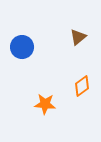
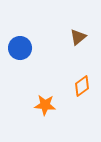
blue circle: moved 2 px left, 1 px down
orange star: moved 1 px down
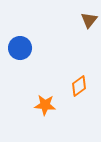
brown triangle: moved 11 px right, 17 px up; rotated 12 degrees counterclockwise
orange diamond: moved 3 px left
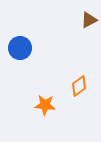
brown triangle: rotated 24 degrees clockwise
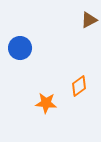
orange star: moved 1 px right, 2 px up
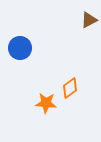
orange diamond: moved 9 px left, 2 px down
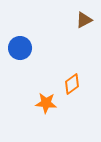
brown triangle: moved 5 px left
orange diamond: moved 2 px right, 4 px up
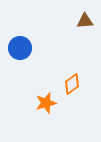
brown triangle: moved 1 px right, 1 px down; rotated 24 degrees clockwise
orange star: rotated 20 degrees counterclockwise
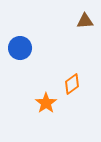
orange star: rotated 20 degrees counterclockwise
